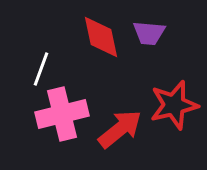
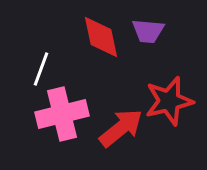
purple trapezoid: moved 1 px left, 2 px up
red star: moved 5 px left, 4 px up
red arrow: moved 1 px right, 1 px up
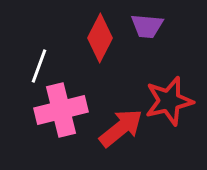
purple trapezoid: moved 1 px left, 5 px up
red diamond: moved 1 px left, 1 px down; rotated 39 degrees clockwise
white line: moved 2 px left, 3 px up
pink cross: moved 1 px left, 4 px up
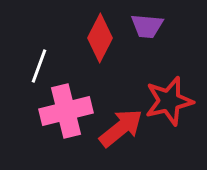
pink cross: moved 5 px right, 1 px down
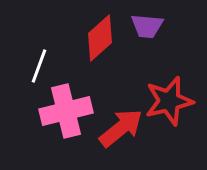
red diamond: rotated 21 degrees clockwise
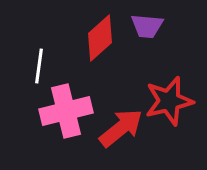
white line: rotated 12 degrees counterclockwise
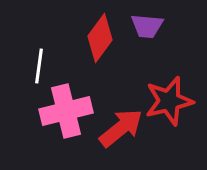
red diamond: rotated 12 degrees counterclockwise
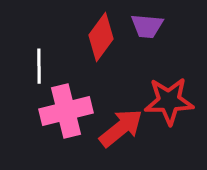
red diamond: moved 1 px right, 1 px up
white line: rotated 8 degrees counterclockwise
red star: rotated 12 degrees clockwise
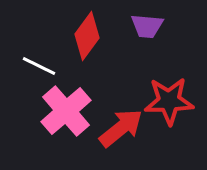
red diamond: moved 14 px left, 1 px up
white line: rotated 64 degrees counterclockwise
pink cross: rotated 27 degrees counterclockwise
